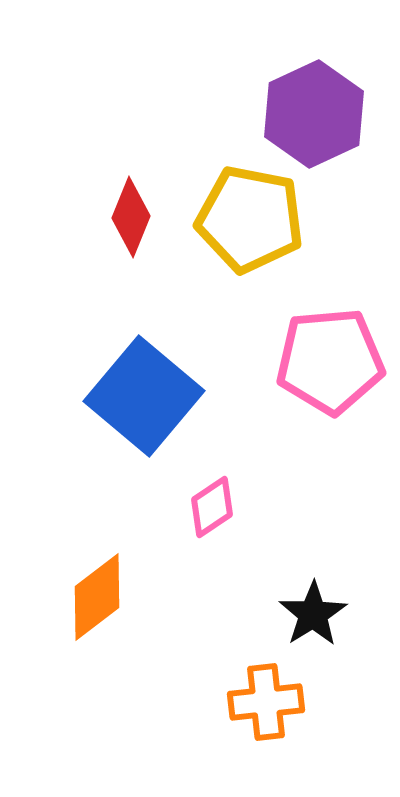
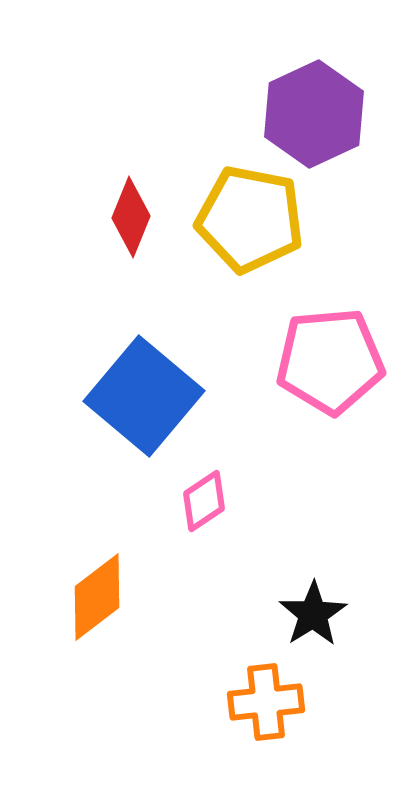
pink diamond: moved 8 px left, 6 px up
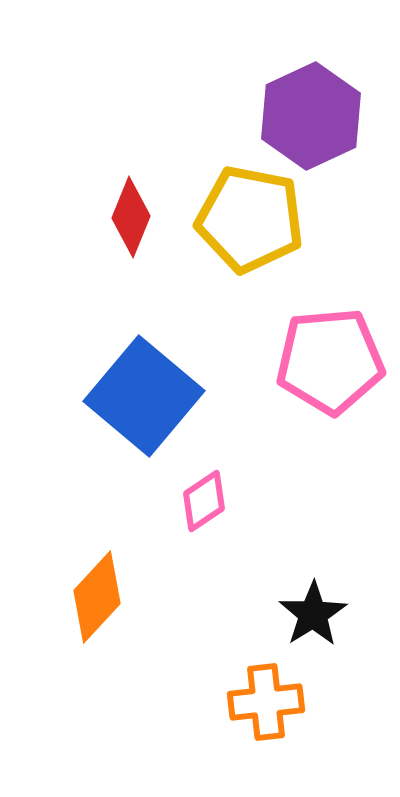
purple hexagon: moved 3 px left, 2 px down
orange diamond: rotated 10 degrees counterclockwise
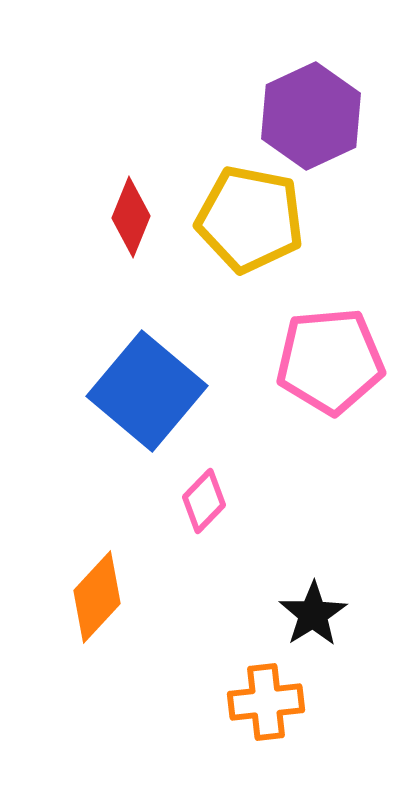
blue square: moved 3 px right, 5 px up
pink diamond: rotated 12 degrees counterclockwise
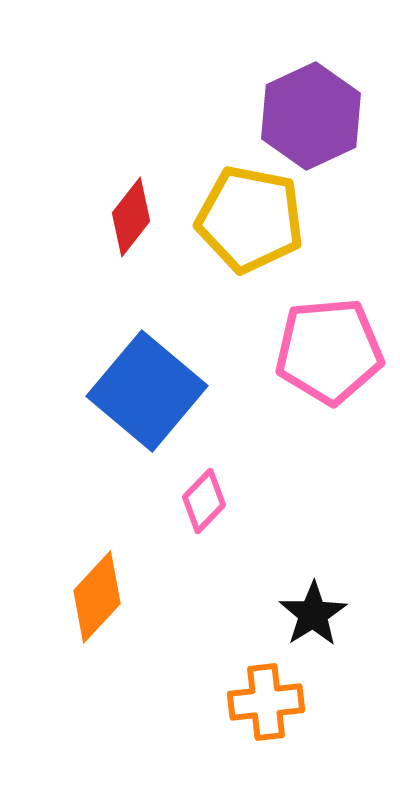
red diamond: rotated 16 degrees clockwise
pink pentagon: moved 1 px left, 10 px up
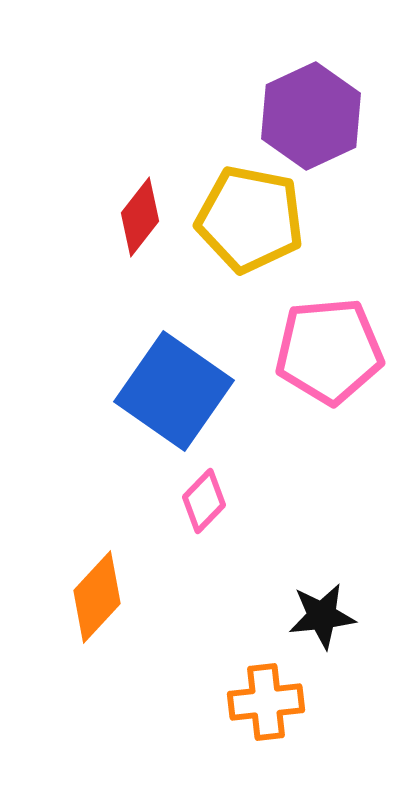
red diamond: moved 9 px right
blue square: moved 27 px right; rotated 5 degrees counterclockwise
black star: moved 9 px right, 2 px down; rotated 26 degrees clockwise
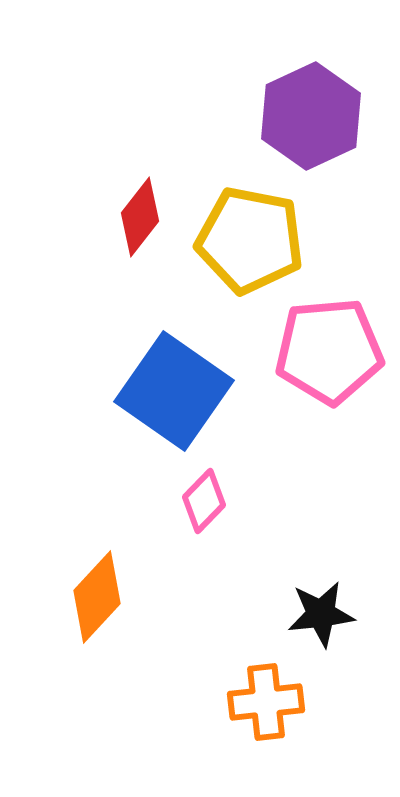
yellow pentagon: moved 21 px down
black star: moved 1 px left, 2 px up
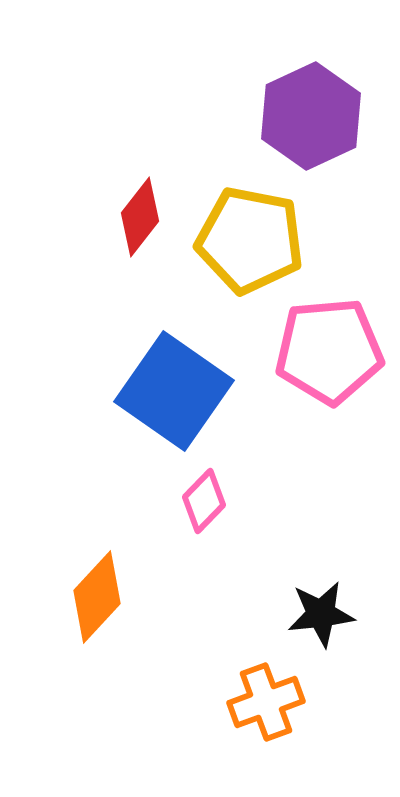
orange cross: rotated 14 degrees counterclockwise
